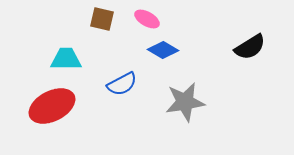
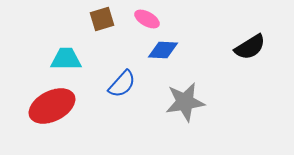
brown square: rotated 30 degrees counterclockwise
blue diamond: rotated 28 degrees counterclockwise
blue semicircle: rotated 20 degrees counterclockwise
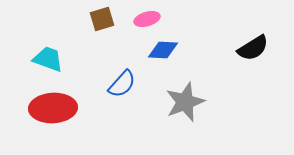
pink ellipse: rotated 45 degrees counterclockwise
black semicircle: moved 3 px right, 1 px down
cyan trapezoid: moved 18 px left; rotated 20 degrees clockwise
gray star: rotated 12 degrees counterclockwise
red ellipse: moved 1 px right, 2 px down; rotated 24 degrees clockwise
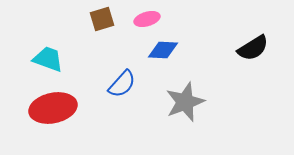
red ellipse: rotated 9 degrees counterclockwise
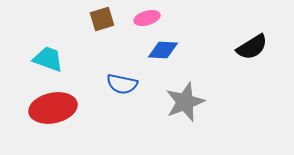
pink ellipse: moved 1 px up
black semicircle: moved 1 px left, 1 px up
blue semicircle: rotated 60 degrees clockwise
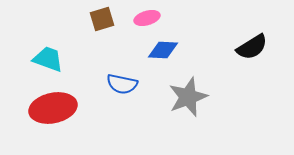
gray star: moved 3 px right, 5 px up
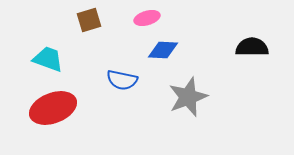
brown square: moved 13 px left, 1 px down
black semicircle: rotated 148 degrees counterclockwise
blue semicircle: moved 4 px up
red ellipse: rotated 9 degrees counterclockwise
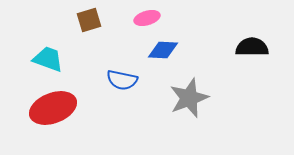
gray star: moved 1 px right, 1 px down
